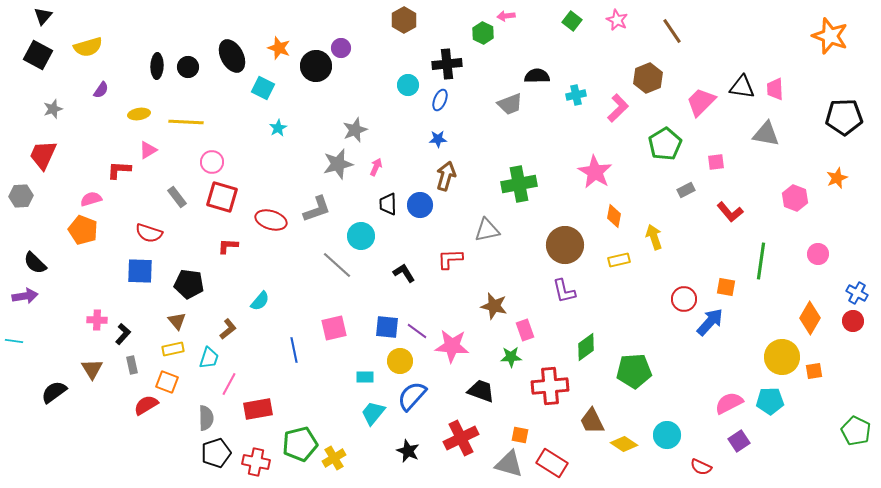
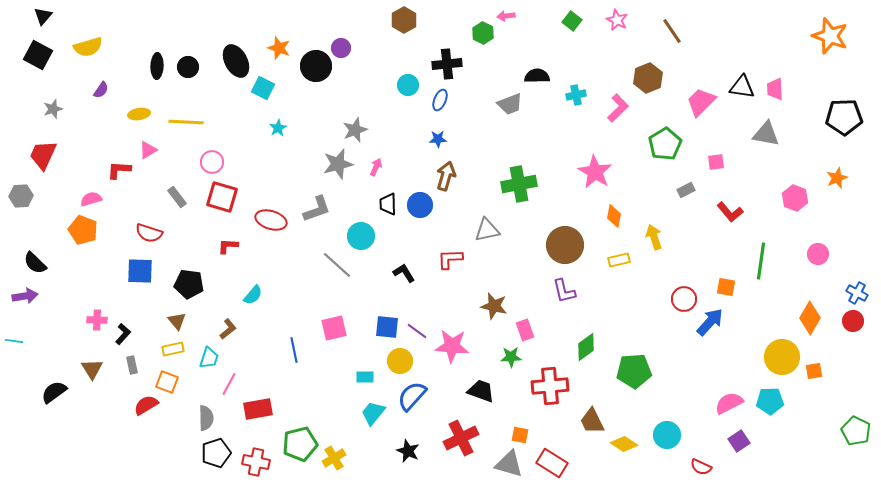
black ellipse at (232, 56): moved 4 px right, 5 px down
cyan semicircle at (260, 301): moved 7 px left, 6 px up
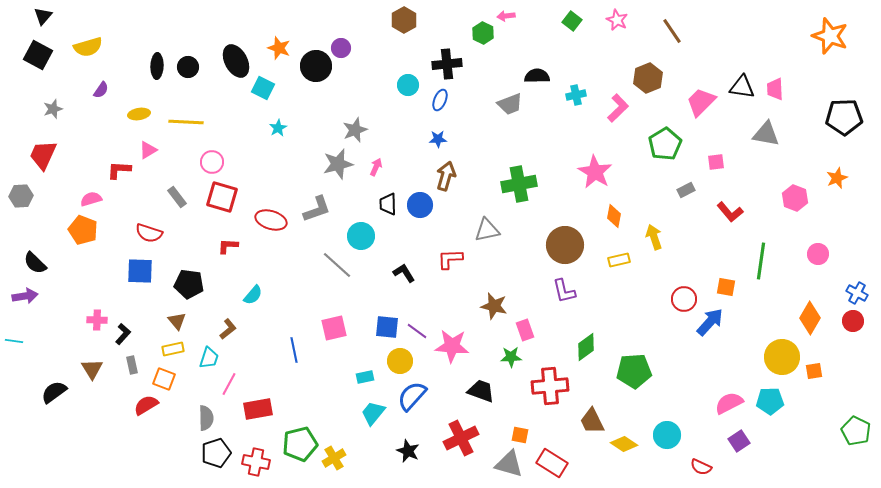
cyan rectangle at (365, 377): rotated 12 degrees counterclockwise
orange square at (167, 382): moved 3 px left, 3 px up
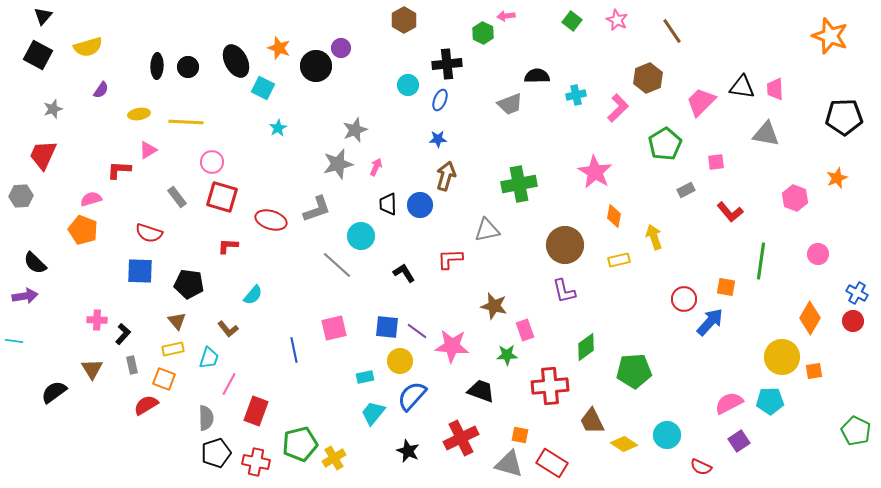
brown L-shape at (228, 329): rotated 90 degrees clockwise
green star at (511, 357): moved 4 px left, 2 px up
red rectangle at (258, 409): moved 2 px left, 2 px down; rotated 60 degrees counterclockwise
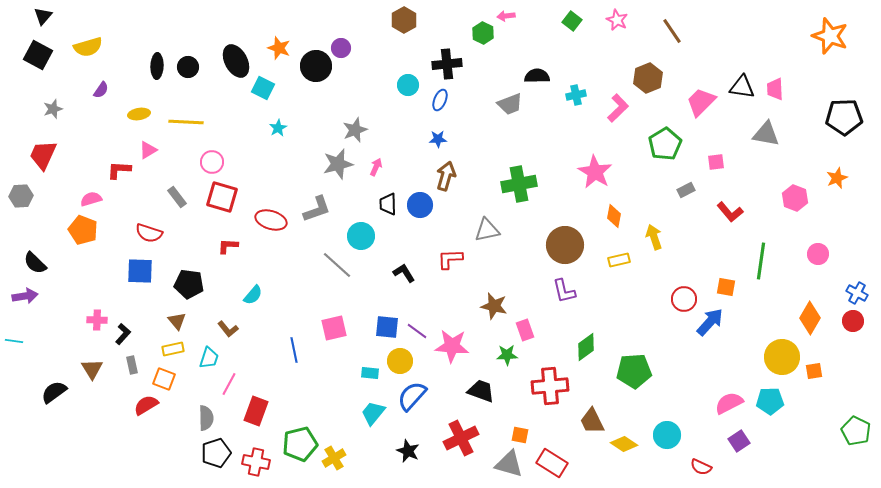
cyan rectangle at (365, 377): moved 5 px right, 4 px up; rotated 18 degrees clockwise
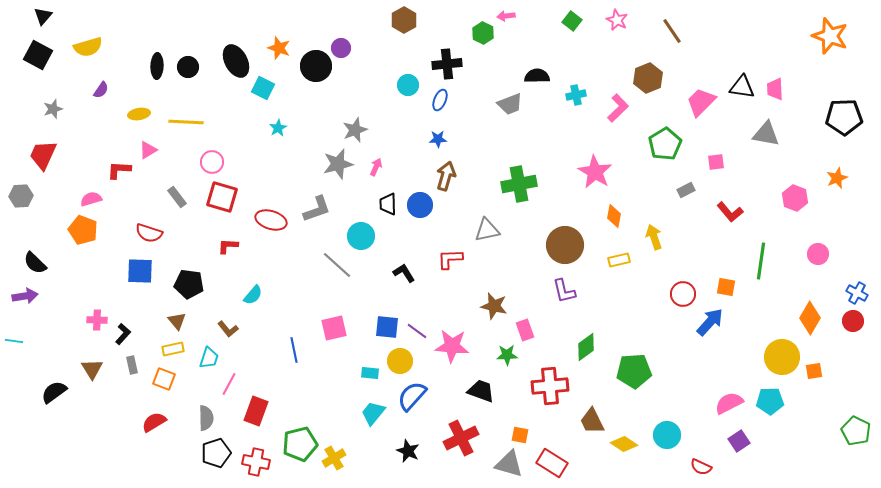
red circle at (684, 299): moved 1 px left, 5 px up
red semicircle at (146, 405): moved 8 px right, 17 px down
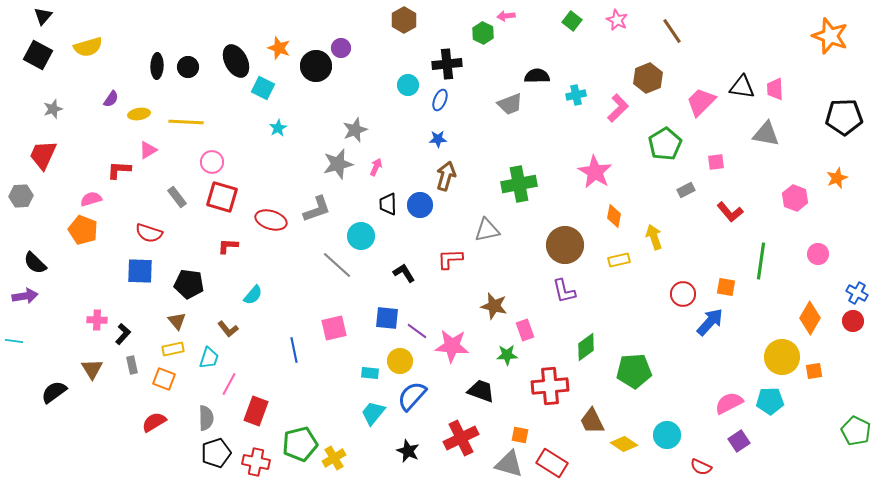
purple semicircle at (101, 90): moved 10 px right, 9 px down
blue square at (387, 327): moved 9 px up
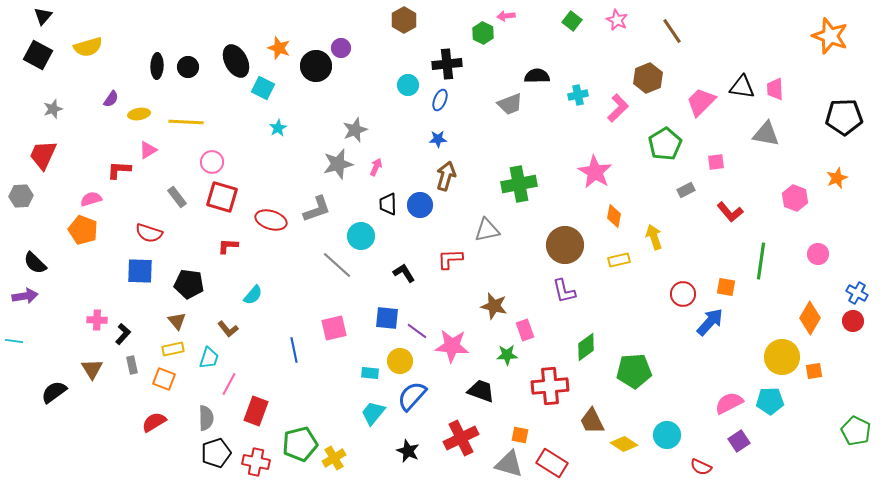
cyan cross at (576, 95): moved 2 px right
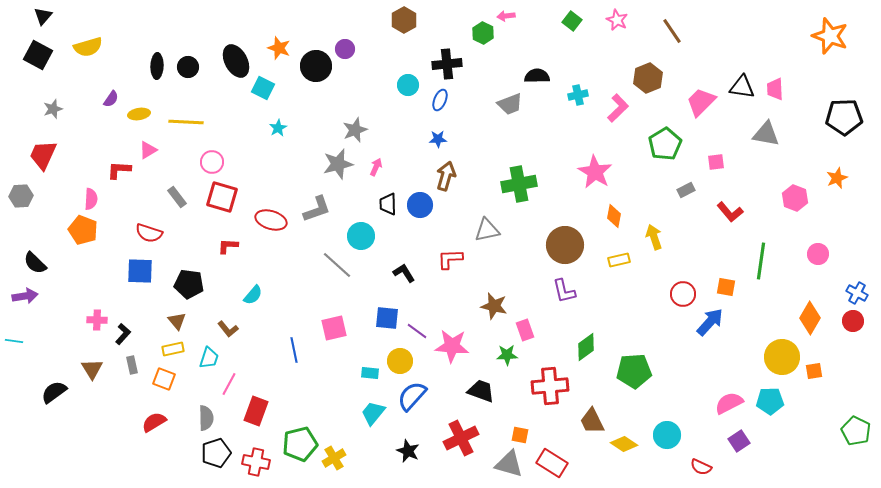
purple circle at (341, 48): moved 4 px right, 1 px down
pink semicircle at (91, 199): rotated 110 degrees clockwise
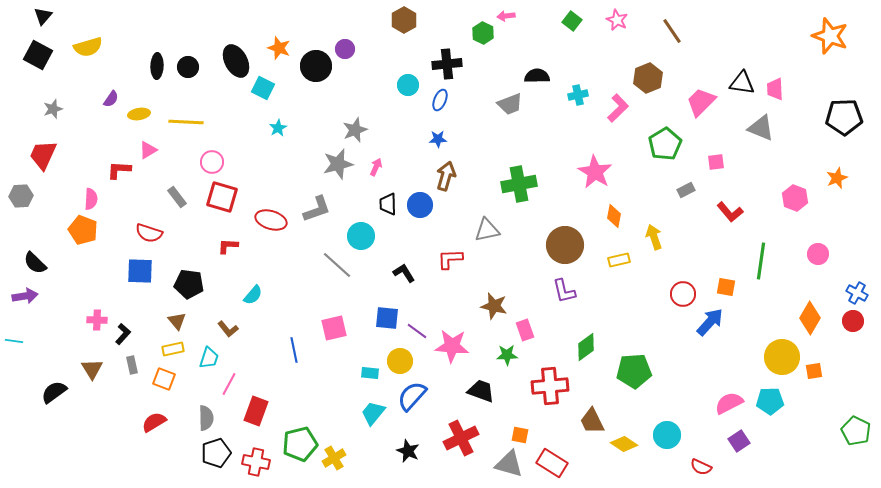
black triangle at (742, 87): moved 4 px up
gray triangle at (766, 134): moved 5 px left, 6 px up; rotated 12 degrees clockwise
